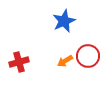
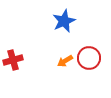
red circle: moved 1 px right, 2 px down
red cross: moved 6 px left, 2 px up
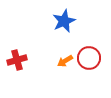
red cross: moved 4 px right
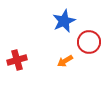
red circle: moved 16 px up
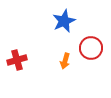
red circle: moved 2 px right, 6 px down
orange arrow: rotated 42 degrees counterclockwise
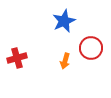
red cross: moved 2 px up
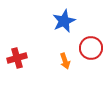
orange arrow: rotated 35 degrees counterclockwise
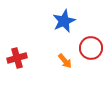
orange arrow: rotated 21 degrees counterclockwise
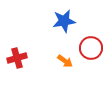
blue star: rotated 15 degrees clockwise
orange arrow: rotated 14 degrees counterclockwise
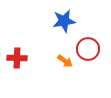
red circle: moved 3 px left, 1 px down
red cross: rotated 18 degrees clockwise
